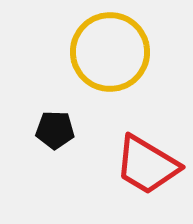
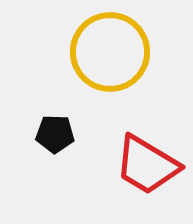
black pentagon: moved 4 px down
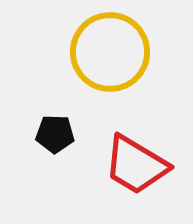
red trapezoid: moved 11 px left
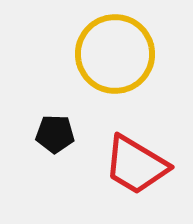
yellow circle: moved 5 px right, 2 px down
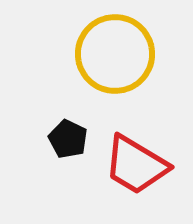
black pentagon: moved 13 px right, 5 px down; rotated 24 degrees clockwise
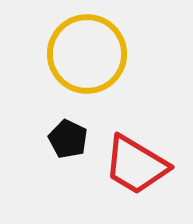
yellow circle: moved 28 px left
